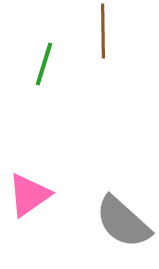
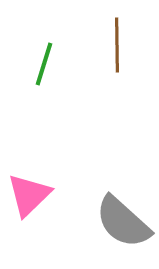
brown line: moved 14 px right, 14 px down
pink triangle: rotated 9 degrees counterclockwise
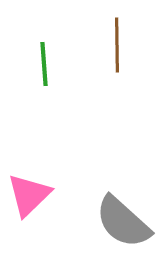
green line: rotated 21 degrees counterclockwise
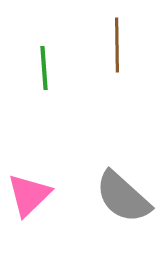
green line: moved 4 px down
gray semicircle: moved 25 px up
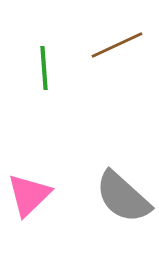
brown line: rotated 66 degrees clockwise
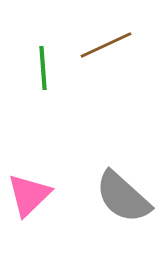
brown line: moved 11 px left
green line: moved 1 px left
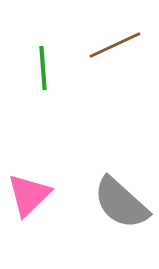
brown line: moved 9 px right
gray semicircle: moved 2 px left, 6 px down
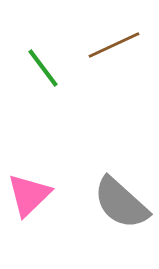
brown line: moved 1 px left
green line: rotated 33 degrees counterclockwise
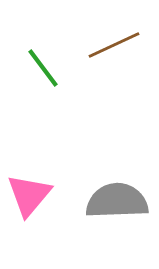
pink triangle: rotated 6 degrees counterclockwise
gray semicircle: moved 4 px left, 2 px up; rotated 136 degrees clockwise
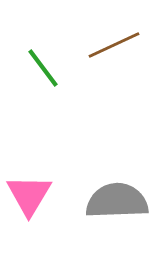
pink triangle: rotated 9 degrees counterclockwise
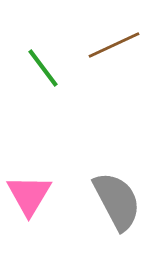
gray semicircle: rotated 64 degrees clockwise
